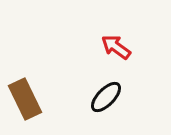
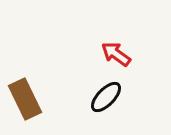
red arrow: moved 7 px down
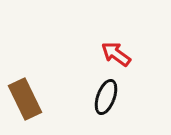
black ellipse: rotated 24 degrees counterclockwise
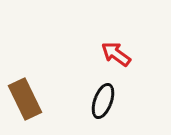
black ellipse: moved 3 px left, 4 px down
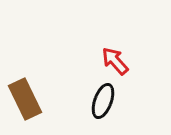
red arrow: moved 1 px left, 7 px down; rotated 12 degrees clockwise
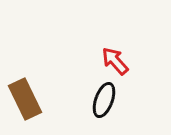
black ellipse: moved 1 px right, 1 px up
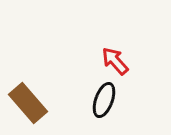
brown rectangle: moved 3 px right, 4 px down; rotated 15 degrees counterclockwise
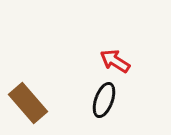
red arrow: rotated 16 degrees counterclockwise
